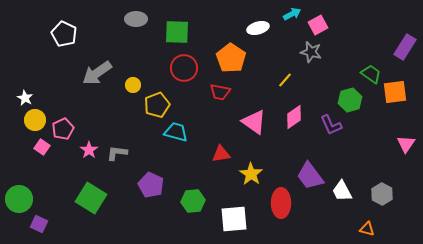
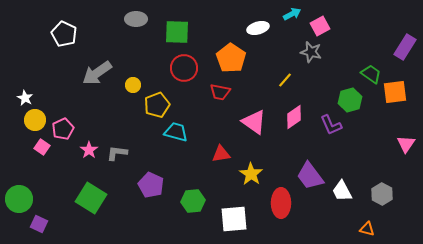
pink square at (318, 25): moved 2 px right, 1 px down
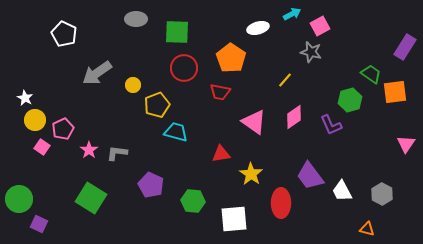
green hexagon at (193, 201): rotated 10 degrees clockwise
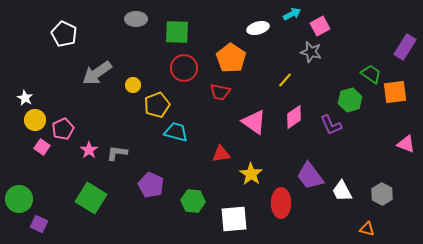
pink triangle at (406, 144): rotated 42 degrees counterclockwise
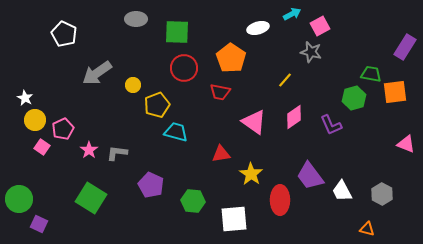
green trapezoid at (371, 74): rotated 25 degrees counterclockwise
green hexagon at (350, 100): moved 4 px right, 2 px up
red ellipse at (281, 203): moved 1 px left, 3 px up
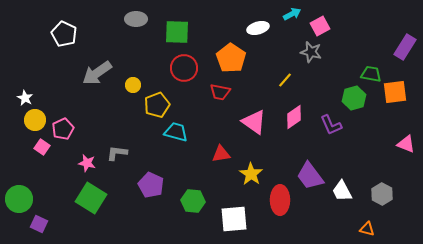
pink star at (89, 150): moved 2 px left, 13 px down; rotated 24 degrees counterclockwise
